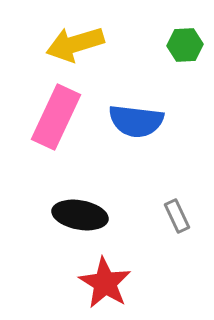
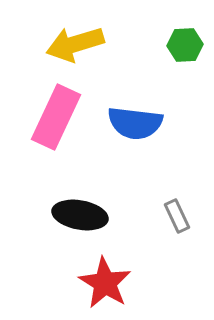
blue semicircle: moved 1 px left, 2 px down
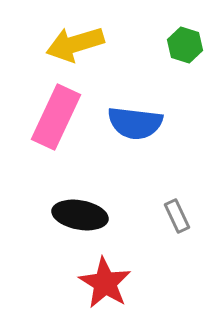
green hexagon: rotated 20 degrees clockwise
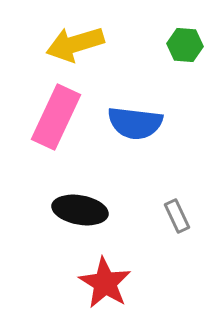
green hexagon: rotated 12 degrees counterclockwise
black ellipse: moved 5 px up
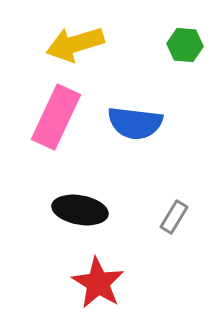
gray rectangle: moved 3 px left, 1 px down; rotated 56 degrees clockwise
red star: moved 7 px left
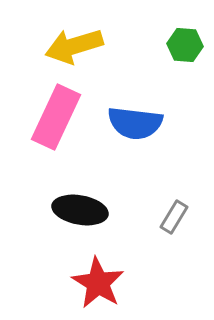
yellow arrow: moved 1 px left, 2 px down
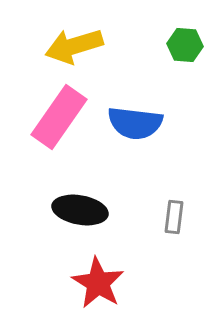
pink rectangle: moved 3 px right; rotated 10 degrees clockwise
gray rectangle: rotated 24 degrees counterclockwise
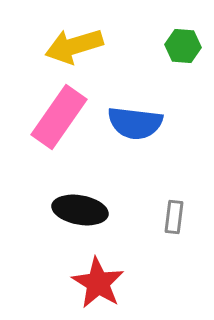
green hexagon: moved 2 px left, 1 px down
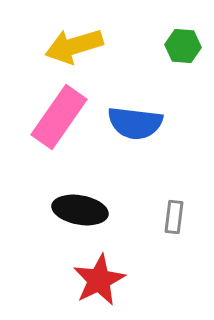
red star: moved 1 px right, 3 px up; rotated 14 degrees clockwise
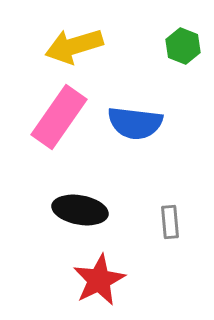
green hexagon: rotated 16 degrees clockwise
gray rectangle: moved 4 px left, 5 px down; rotated 12 degrees counterclockwise
